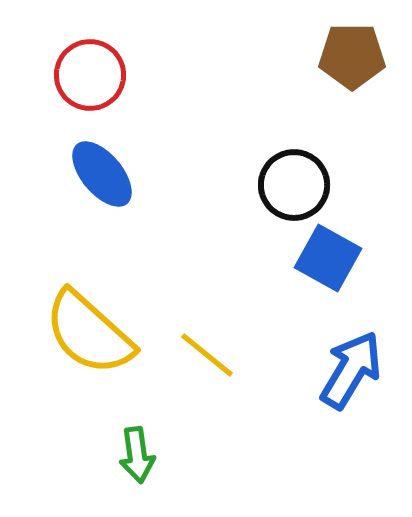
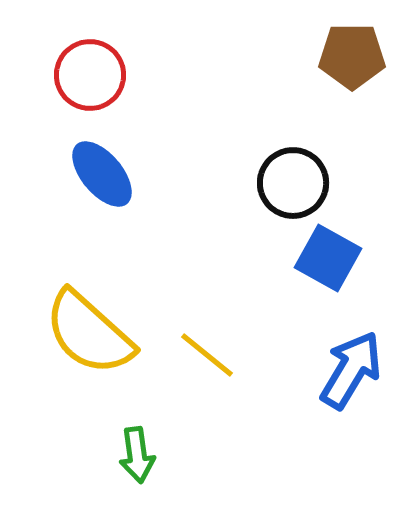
black circle: moved 1 px left, 2 px up
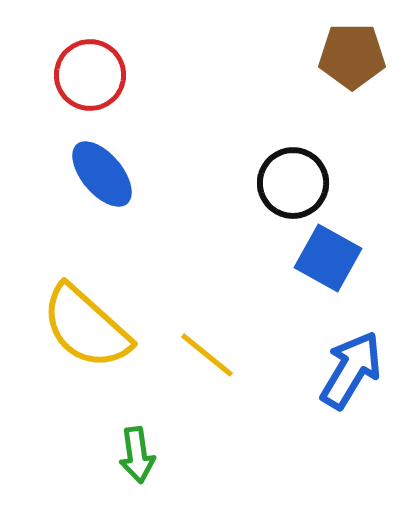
yellow semicircle: moved 3 px left, 6 px up
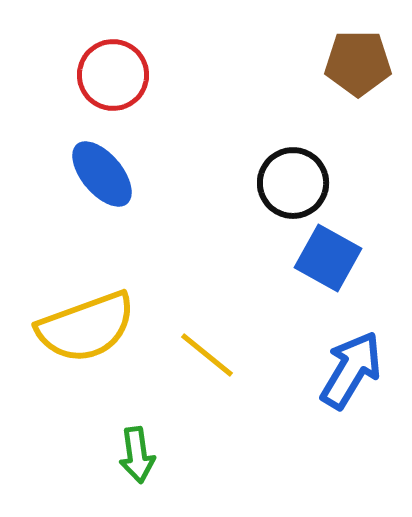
brown pentagon: moved 6 px right, 7 px down
red circle: moved 23 px right
yellow semicircle: rotated 62 degrees counterclockwise
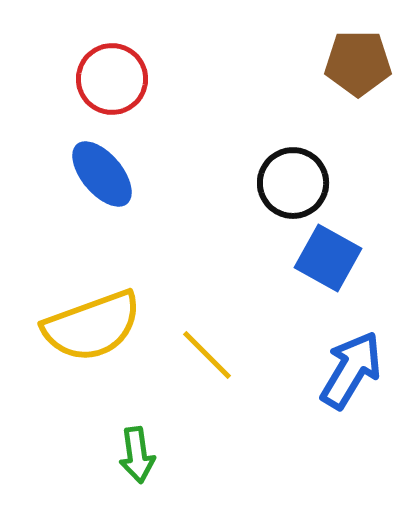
red circle: moved 1 px left, 4 px down
yellow semicircle: moved 6 px right, 1 px up
yellow line: rotated 6 degrees clockwise
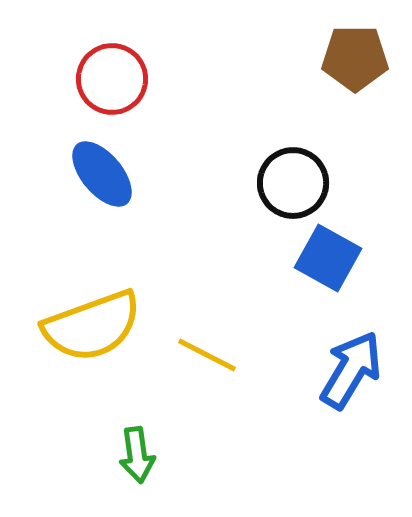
brown pentagon: moved 3 px left, 5 px up
yellow line: rotated 18 degrees counterclockwise
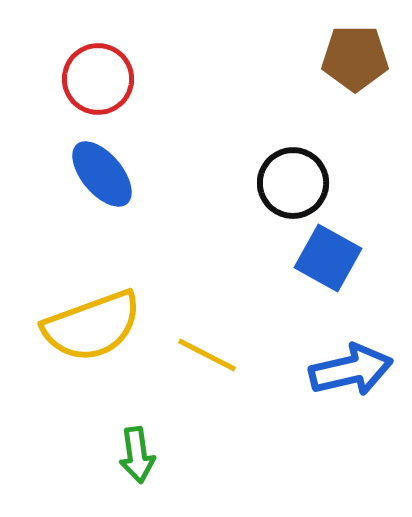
red circle: moved 14 px left
blue arrow: rotated 46 degrees clockwise
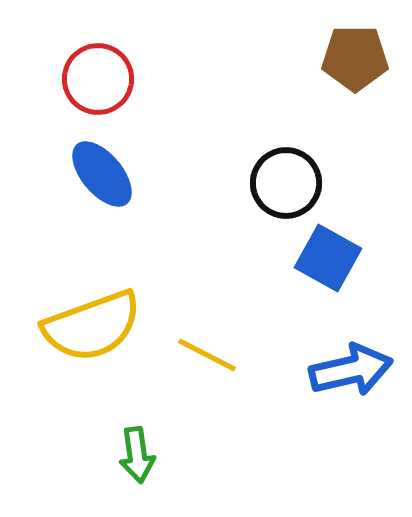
black circle: moved 7 px left
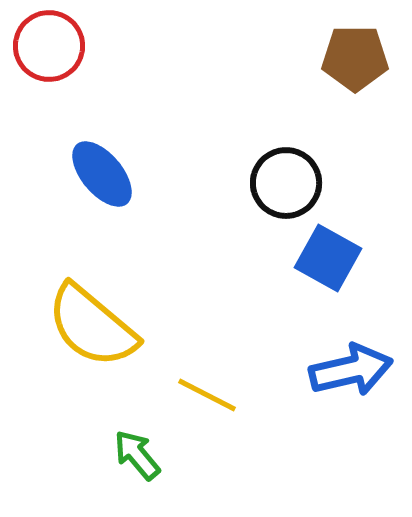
red circle: moved 49 px left, 33 px up
yellow semicircle: rotated 60 degrees clockwise
yellow line: moved 40 px down
green arrow: rotated 148 degrees clockwise
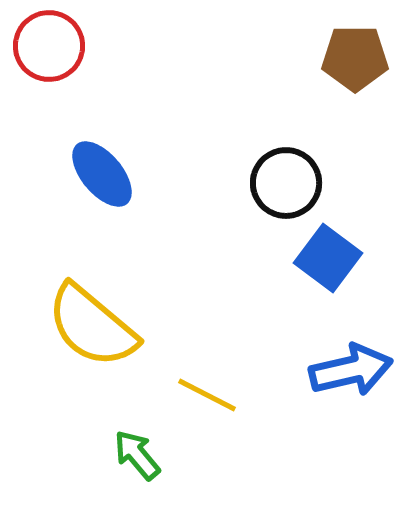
blue square: rotated 8 degrees clockwise
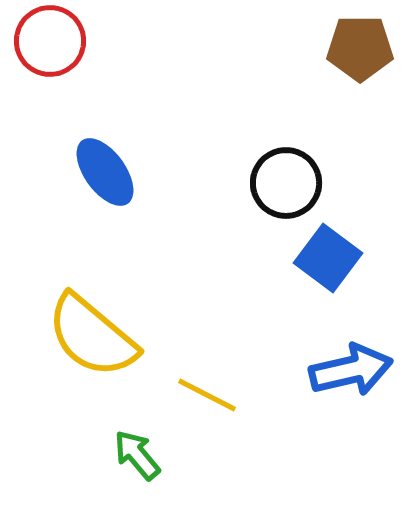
red circle: moved 1 px right, 5 px up
brown pentagon: moved 5 px right, 10 px up
blue ellipse: moved 3 px right, 2 px up; rotated 4 degrees clockwise
yellow semicircle: moved 10 px down
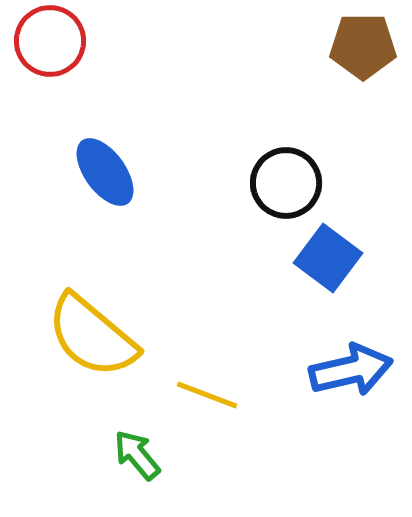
brown pentagon: moved 3 px right, 2 px up
yellow line: rotated 6 degrees counterclockwise
